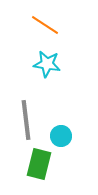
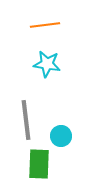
orange line: rotated 40 degrees counterclockwise
green rectangle: rotated 12 degrees counterclockwise
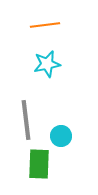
cyan star: rotated 20 degrees counterclockwise
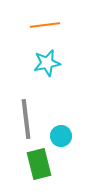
cyan star: moved 1 px up
gray line: moved 1 px up
green rectangle: rotated 16 degrees counterclockwise
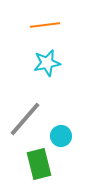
gray line: moved 1 px left; rotated 48 degrees clockwise
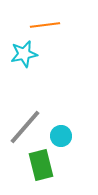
cyan star: moved 23 px left, 9 px up
gray line: moved 8 px down
green rectangle: moved 2 px right, 1 px down
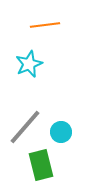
cyan star: moved 5 px right, 10 px down; rotated 12 degrees counterclockwise
cyan circle: moved 4 px up
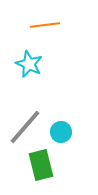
cyan star: rotated 24 degrees counterclockwise
